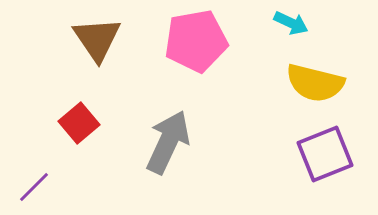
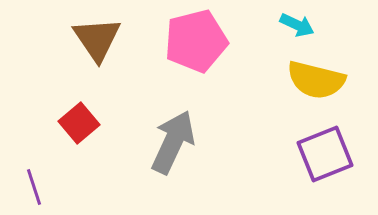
cyan arrow: moved 6 px right, 2 px down
pink pentagon: rotated 4 degrees counterclockwise
yellow semicircle: moved 1 px right, 3 px up
gray arrow: moved 5 px right
purple line: rotated 63 degrees counterclockwise
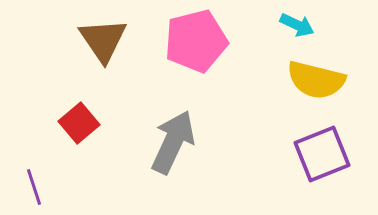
brown triangle: moved 6 px right, 1 px down
purple square: moved 3 px left
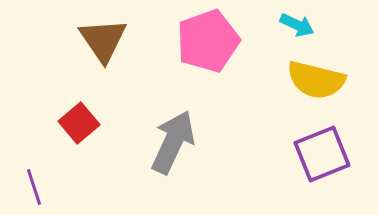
pink pentagon: moved 12 px right; rotated 6 degrees counterclockwise
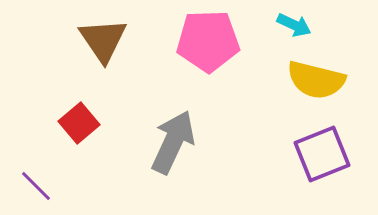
cyan arrow: moved 3 px left
pink pentagon: rotated 18 degrees clockwise
purple line: moved 2 px right, 1 px up; rotated 27 degrees counterclockwise
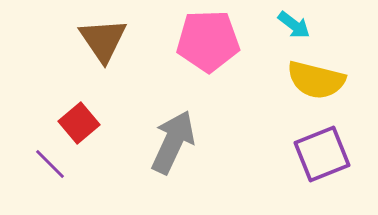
cyan arrow: rotated 12 degrees clockwise
purple line: moved 14 px right, 22 px up
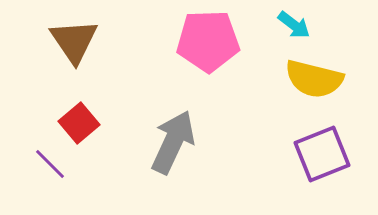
brown triangle: moved 29 px left, 1 px down
yellow semicircle: moved 2 px left, 1 px up
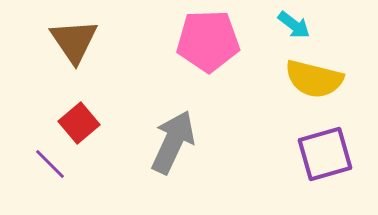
purple square: moved 3 px right; rotated 6 degrees clockwise
